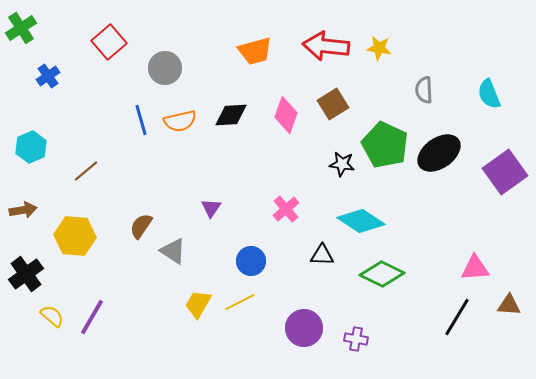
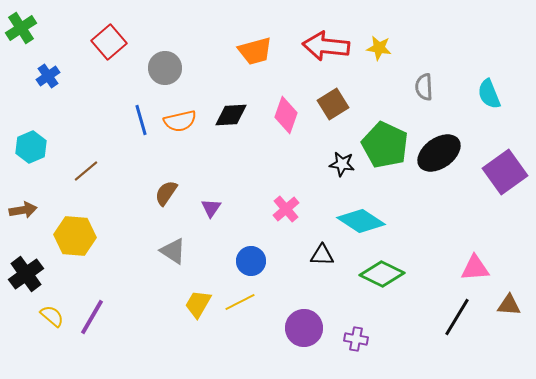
gray semicircle: moved 3 px up
brown semicircle: moved 25 px right, 33 px up
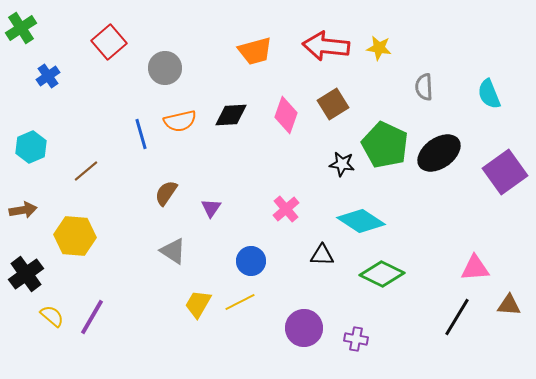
blue line: moved 14 px down
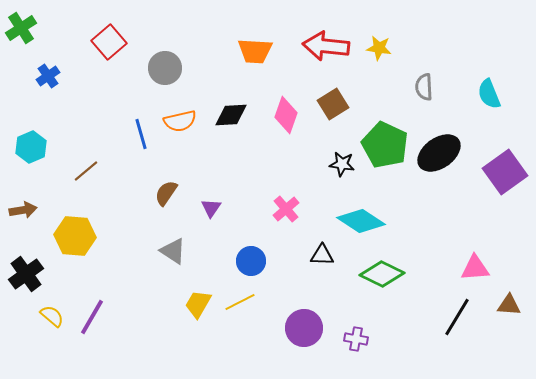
orange trapezoid: rotated 18 degrees clockwise
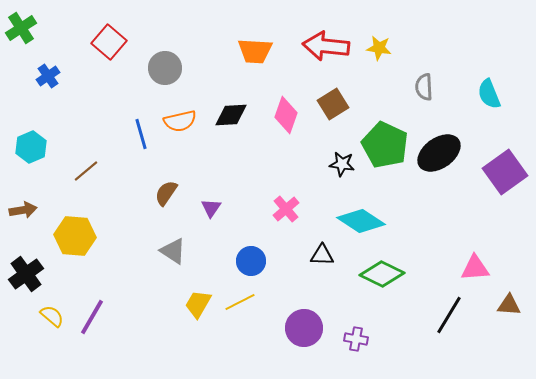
red square: rotated 8 degrees counterclockwise
black line: moved 8 px left, 2 px up
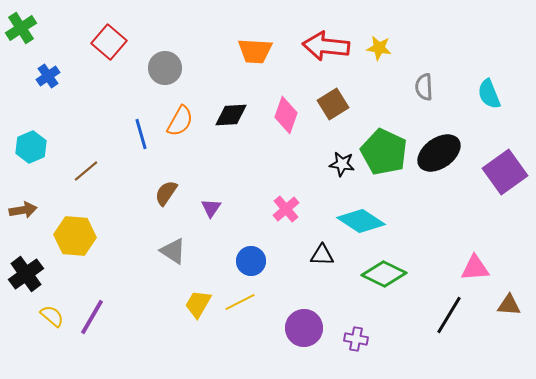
orange semicircle: rotated 48 degrees counterclockwise
green pentagon: moved 1 px left, 7 px down
green diamond: moved 2 px right
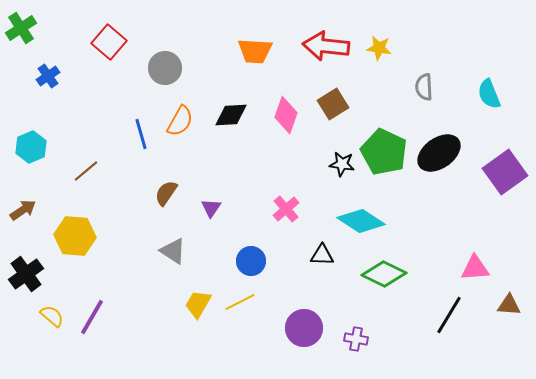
brown arrow: rotated 24 degrees counterclockwise
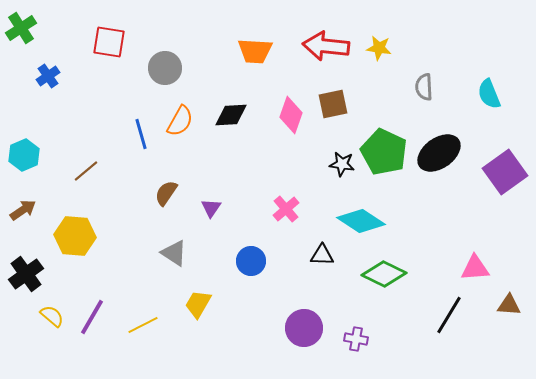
red square: rotated 32 degrees counterclockwise
brown square: rotated 20 degrees clockwise
pink diamond: moved 5 px right
cyan hexagon: moved 7 px left, 8 px down
gray triangle: moved 1 px right, 2 px down
yellow line: moved 97 px left, 23 px down
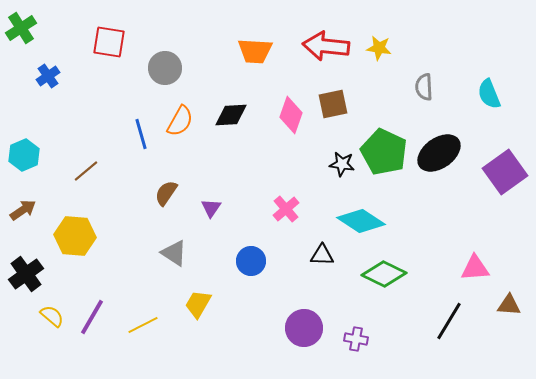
black line: moved 6 px down
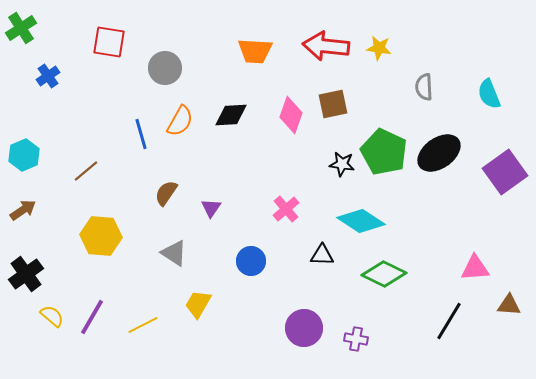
yellow hexagon: moved 26 px right
